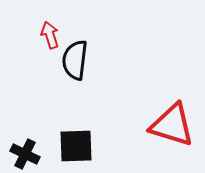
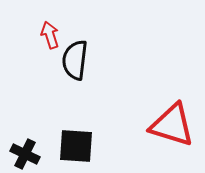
black square: rotated 6 degrees clockwise
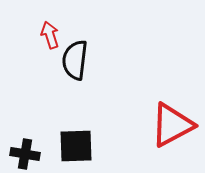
red triangle: rotated 45 degrees counterclockwise
black square: rotated 6 degrees counterclockwise
black cross: rotated 16 degrees counterclockwise
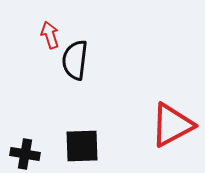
black square: moved 6 px right
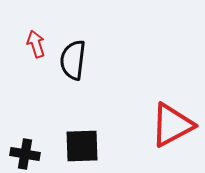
red arrow: moved 14 px left, 9 px down
black semicircle: moved 2 px left
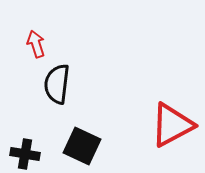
black semicircle: moved 16 px left, 24 px down
black square: rotated 27 degrees clockwise
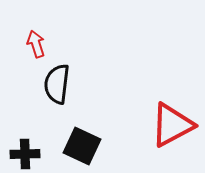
black cross: rotated 12 degrees counterclockwise
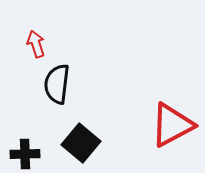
black square: moved 1 px left, 3 px up; rotated 15 degrees clockwise
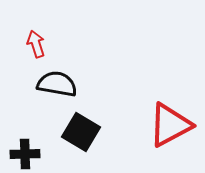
black semicircle: rotated 93 degrees clockwise
red triangle: moved 2 px left
black square: moved 11 px up; rotated 9 degrees counterclockwise
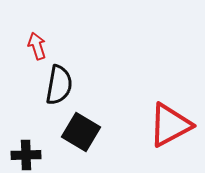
red arrow: moved 1 px right, 2 px down
black semicircle: moved 2 px right, 1 px down; rotated 90 degrees clockwise
black cross: moved 1 px right, 1 px down
